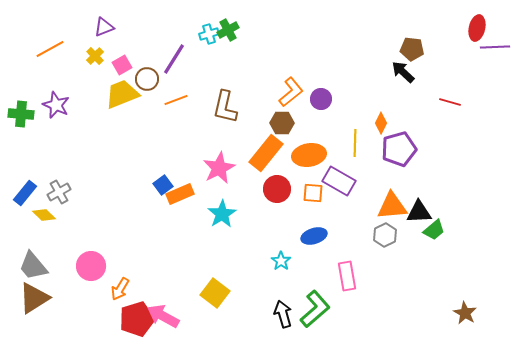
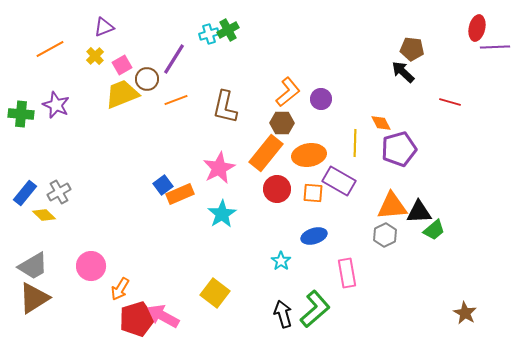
orange L-shape at (291, 92): moved 3 px left
orange diamond at (381, 123): rotated 55 degrees counterclockwise
gray trapezoid at (33, 266): rotated 80 degrees counterclockwise
pink rectangle at (347, 276): moved 3 px up
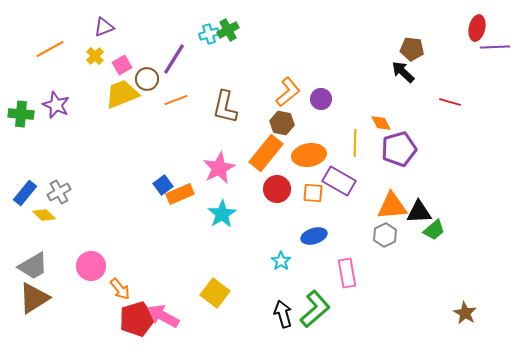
brown hexagon at (282, 123): rotated 10 degrees clockwise
orange arrow at (120, 289): rotated 70 degrees counterclockwise
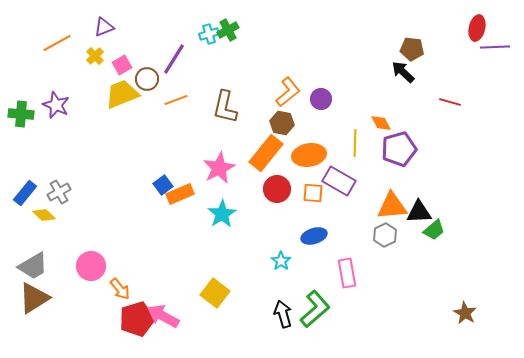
orange line at (50, 49): moved 7 px right, 6 px up
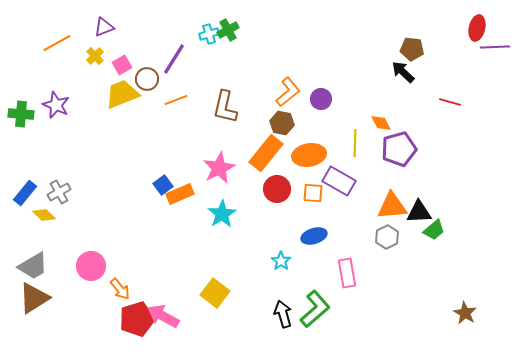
gray hexagon at (385, 235): moved 2 px right, 2 px down
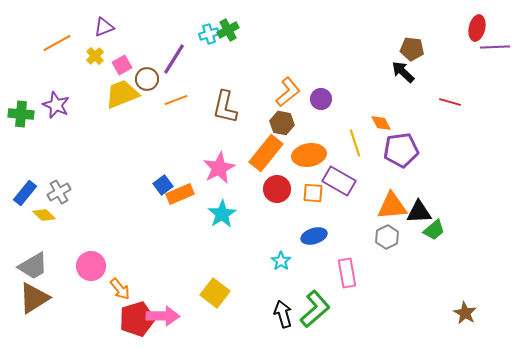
yellow line at (355, 143): rotated 20 degrees counterclockwise
purple pentagon at (399, 149): moved 2 px right, 1 px down; rotated 8 degrees clockwise
pink arrow at (163, 316): rotated 152 degrees clockwise
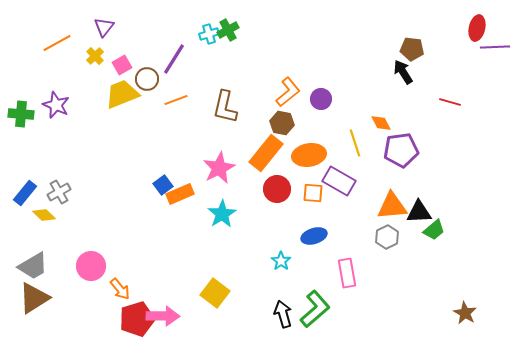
purple triangle at (104, 27): rotated 30 degrees counterclockwise
black arrow at (403, 72): rotated 15 degrees clockwise
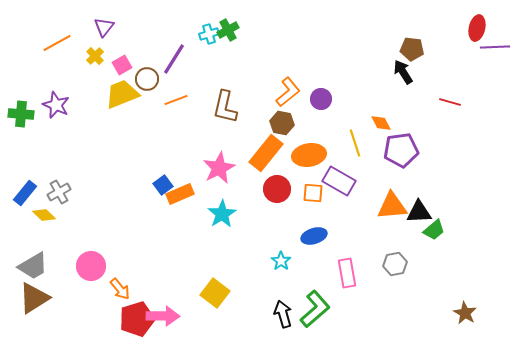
gray hexagon at (387, 237): moved 8 px right, 27 px down; rotated 15 degrees clockwise
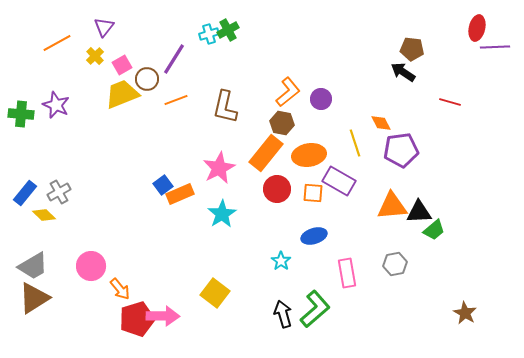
black arrow at (403, 72): rotated 25 degrees counterclockwise
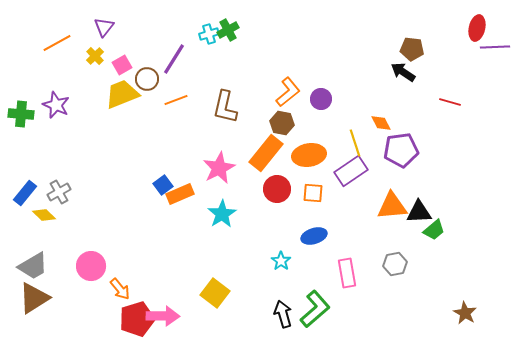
purple rectangle at (339, 181): moved 12 px right, 10 px up; rotated 64 degrees counterclockwise
